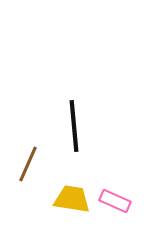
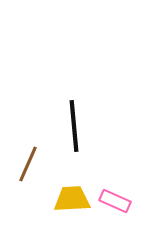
yellow trapezoid: rotated 12 degrees counterclockwise
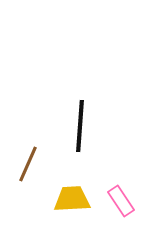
black line: moved 6 px right; rotated 9 degrees clockwise
pink rectangle: moved 6 px right; rotated 32 degrees clockwise
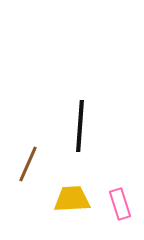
pink rectangle: moved 1 px left, 3 px down; rotated 16 degrees clockwise
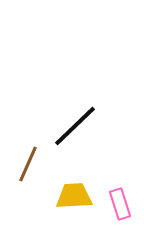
black line: moved 5 px left; rotated 42 degrees clockwise
yellow trapezoid: moved 2 px right, 3 px up
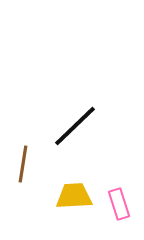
brown line: moved 5 px left; rotated 15 degrees counterclockwise
pink rectangle: moved 1 px left
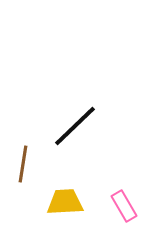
yellow trapezoid: moved 9 px left, 6 px down
pink rectangle: moved 5 px right, 2 px down; rotated 12 degrees counterclockwise
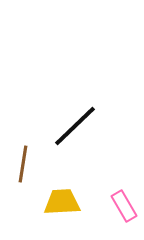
yellow trapezoid: moved 3 px left
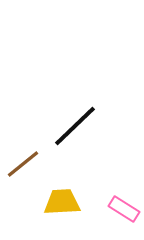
brown line: rotated 42 degrees clockwise
pink rectangle: moved 3 px down; rotated 28 degrees counterclockwise
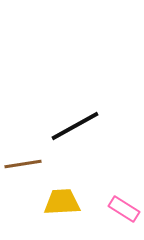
black line: rotated 15 degrees clockwise
brown line: rotated 30 degrees clockwise
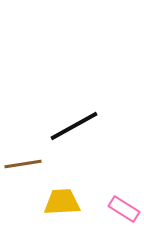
black line: moved 1 px left
